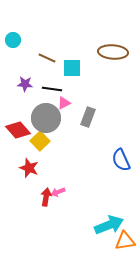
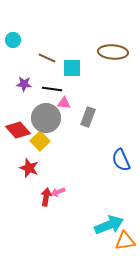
purple star: moved 1 px left
pink triangle: rotated 32 degrees clockwise
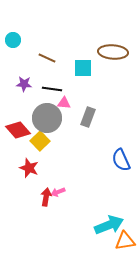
cyan square: moved 11 px right
gray circle: moved 1 px right
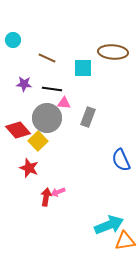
yellow square: moved 2 px left
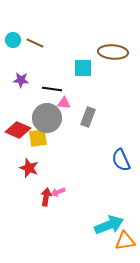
brown line: moved 12 px left, 15 px up
purple star: moved 3 px left, 4 px up
red diamond: rotated 25 degrees counterclockwise
yellow square: moved 3 px up; rotated 36 degrees clockwise
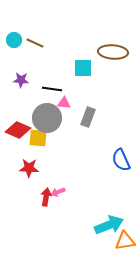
cyan circle: moved 1 px right
yellow square: rotated 12 degrees clockwise
red star: rotated 18 degrees counterclockwise
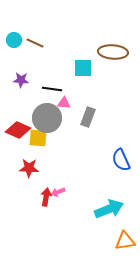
cyan arrow: moved 16 px up
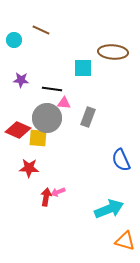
brown line: moved 6 px right, 13 px up
orange triangle: rotated 25 degrees clockwise
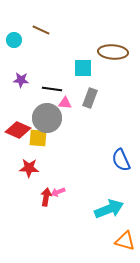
pink triangle: moved 1 px right
gray rectangle: moved 2 px right, 19 px up
